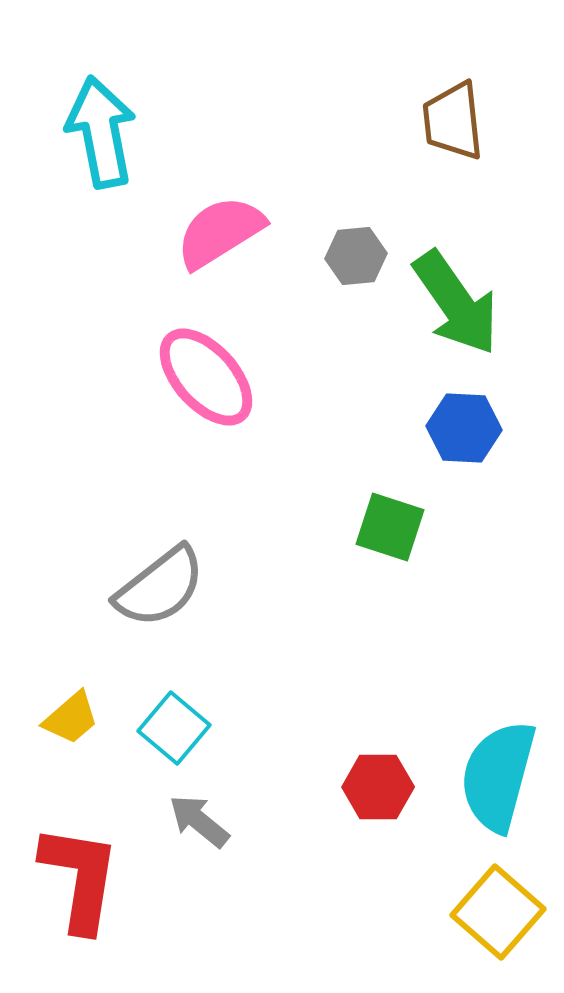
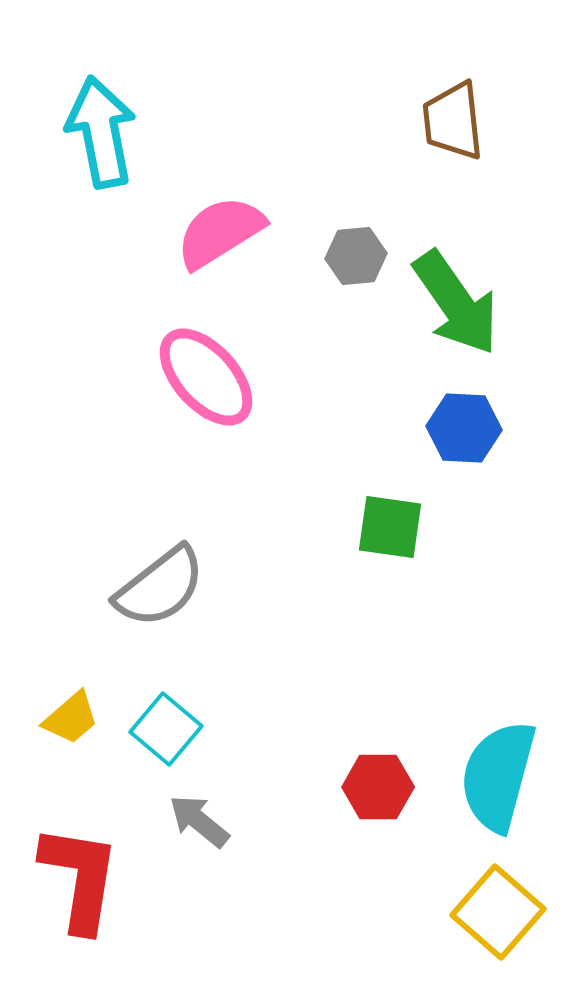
green square: rotated 10 degrees counterclockwise
cyan square: moved 8 px left, 1 px down
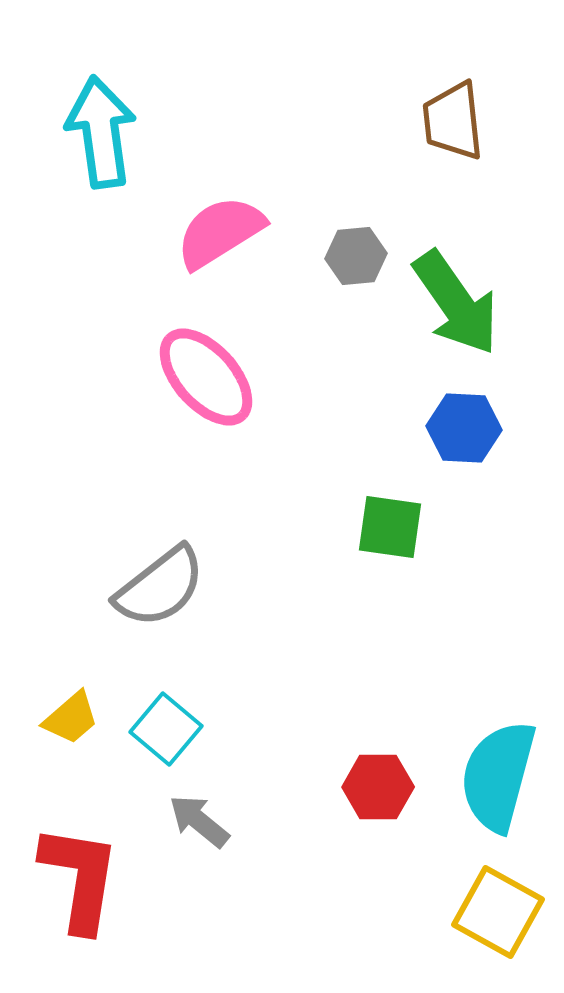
cyan arrow: rotated 3 degrees clockwise
yellow square: rotated 12 degrees counterclockwise
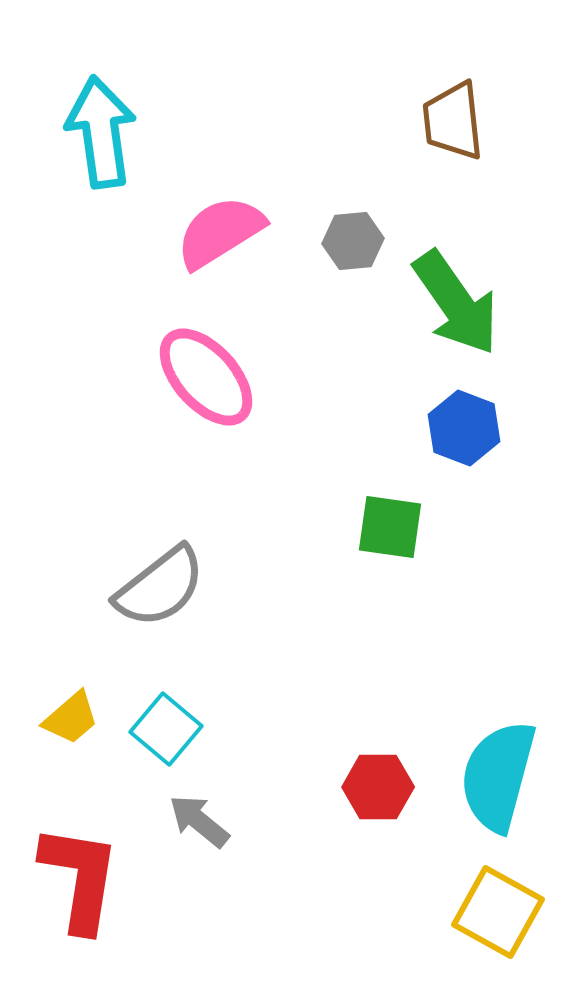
gray hexagon: moved 3 px left, 15 px up
blue hexagon: rotated 18 degrees clockwise
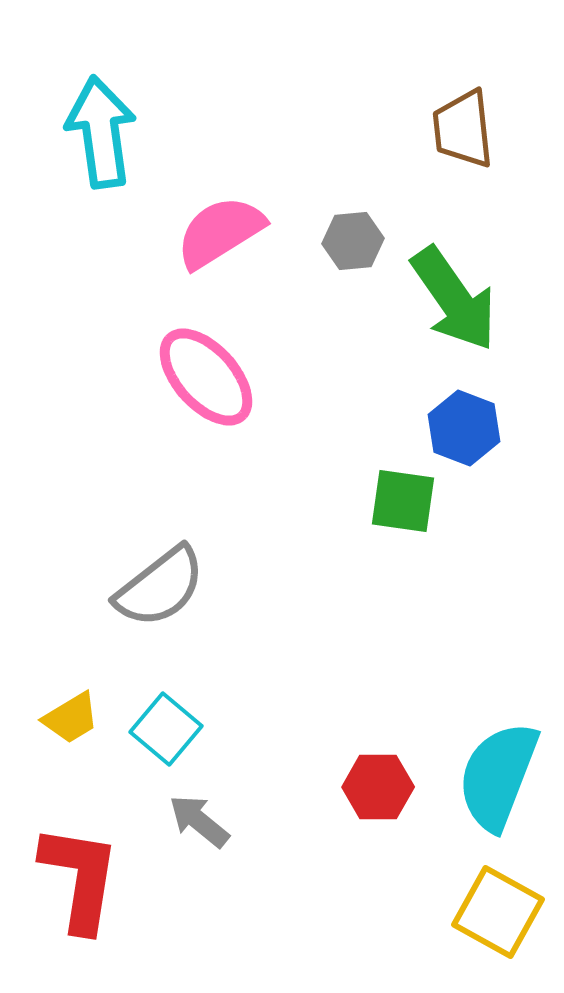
brown trapezoid: moved 10 px right, 8 px down
green arrow: moved 2 px left, 4 px up
green square: moved 13 px right, 26 px up
yellow trapezoid: rotated 10 degrees clockwise
cyan semicircle: rotated 6 degrees clockwise
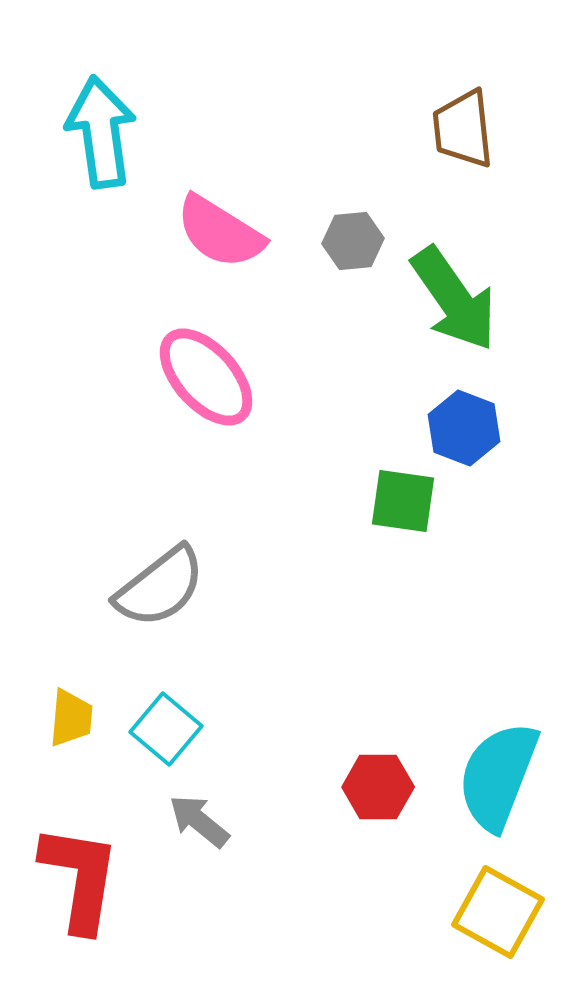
pink semicircle: rotated 116 degrees counterclockwise
yellow trapezoid: rotated 54 degrees counterclockwise
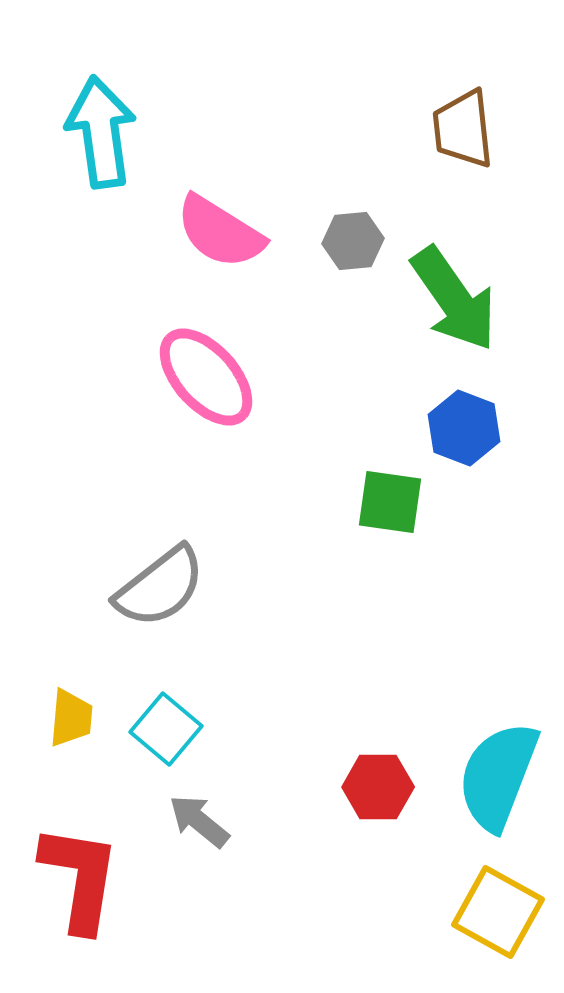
green square: moved 13 px left, 1 px down
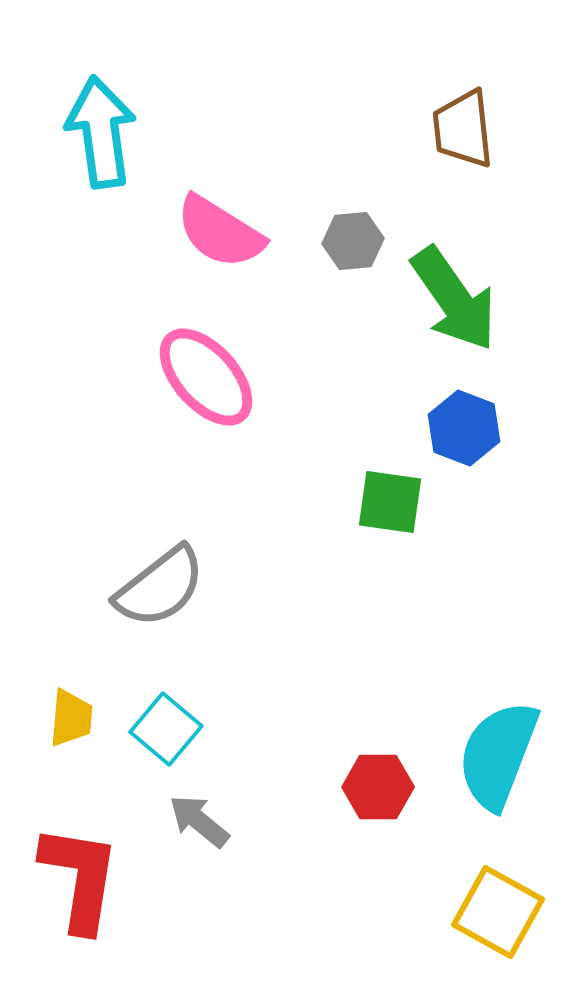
cyan semicircle: moved 21 px up
